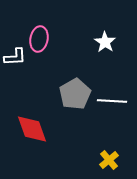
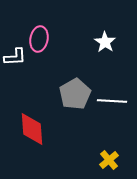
red diamond: rotated 16 degrees clockwise
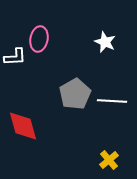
white star: rotated 10 degrees counterclockwise
red diamond: moved 9 px left, 3 px up; rotated 12 degrees counterclockwise
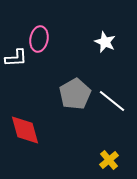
white L-shape: moved 1 px right, 1 px down
white line: rotated 36 degrees clockwise
red diamond: moved 2 px right, 4 px down
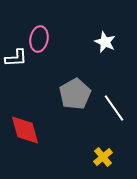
white line: moved 2 px right, 7 px down; rotated 16 degrees clockwise
yellow cross: moved 6 px left, 3 px up
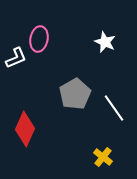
white L-shape: rotated 20 degrees counterclockwise
red diamond: moved 1 px up; rotated 40 degrees clockwise
yellow cross: rotated 12 degrees counterclockwise
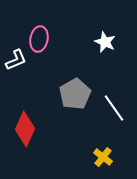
white L-shape: moved 2 px down
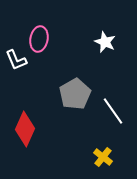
white L-shape: rotated 90 degrees clockwise
white line: moved 1 px left, 3 px down
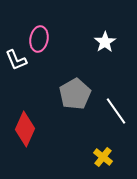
white star: rotated 15 degrees clockwise
white line: moved 3 px right
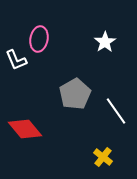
red diamond: rotated 64 degrees counterclockwise
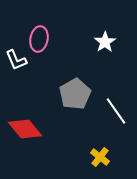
yellow cross: moved 3 px left
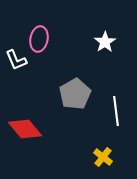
white line: rotated 28 degrees clockwise
yellow cross: moved 3 px right
